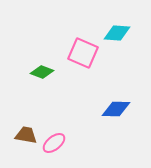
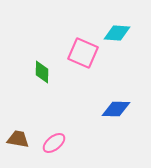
green diamond: rotated 70 degrees clockwise
brown trapezoid: moved 8 px left, 4 px down
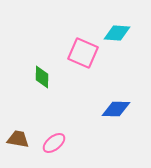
green diamond: moved 5 px down
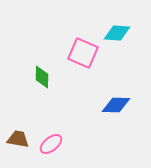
blue diamond: moved 4 px up
pink ellipse: moved 3 px left, 1 px down
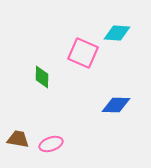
pink ellipse: rotated 20 degrees clockwise
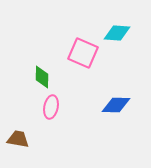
pink ellipse: moved 37 px up; rotated 60 degrees counterclockwise
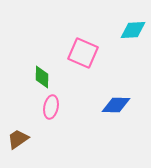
cyan diamond: moved 16 px right, 3 px up; rotated 8 degrees counterclockwise
brown trapezoid: rotated 45 degrees counterclockwise
